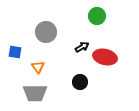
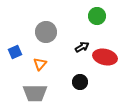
blue square: rotated 32 degrees counterclockwise
orange triangle: moved 2 px right, 3 px up; rotated 16 degrees clockwise
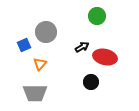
blue square: moved 9 px right, 7 px up
black circle: moved 11 px right
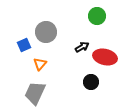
gray trapezoid: rotated 115 degrees clockwise
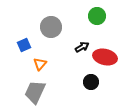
gray circle: moved 5 px right, 5 px up
gray trapezoid: moved 1 px up
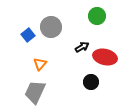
blue square: moved 4 px right, 10 px up; rotated 16 degrees counterclockwise
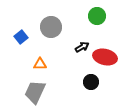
blue square: moved 7 px left, 2 px down
orange triangle: rotated 48 degrees clockwise
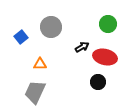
green circle: moved 11 px right, 8 px down
black circle: moved 7 px right
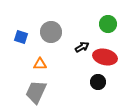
gray circle: moved 5 px down
blue square: rotated 32 degrees counterclockwise
gray trapezoid: moved 1 px right
